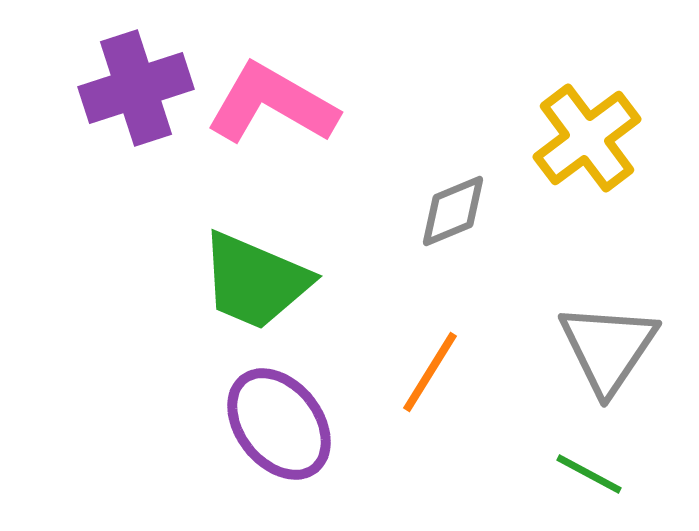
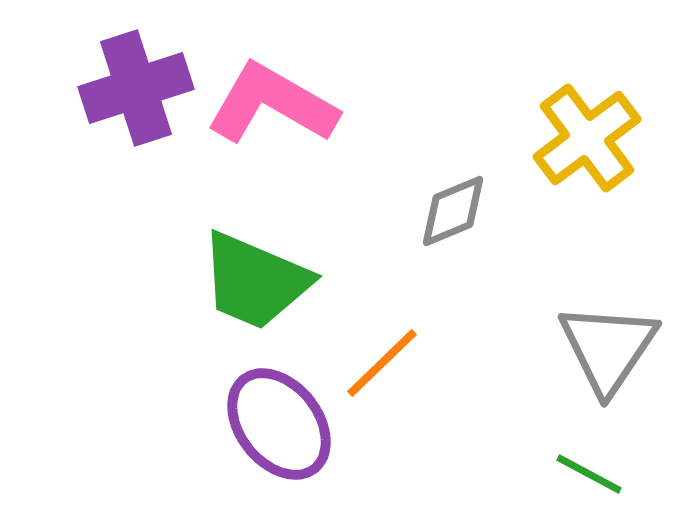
orange line: moved 48 px left, 9 px up; rotated 14 degrees clockwise
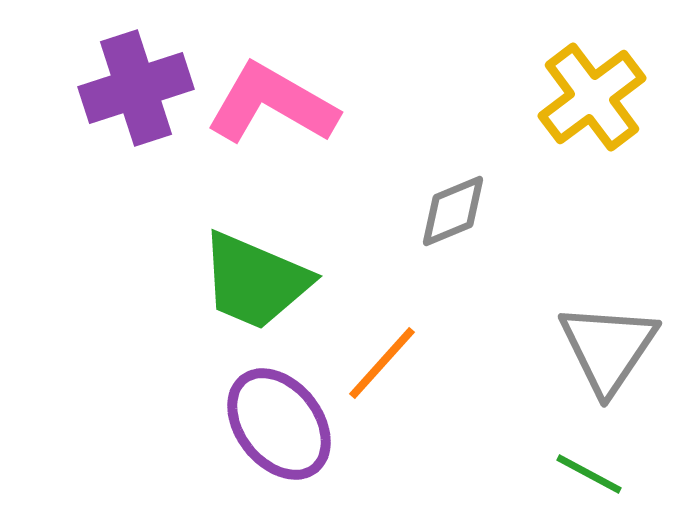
yellow cross: moved 5 px right, 41 px up
orange line: rotated 4 degrees counterclockwise
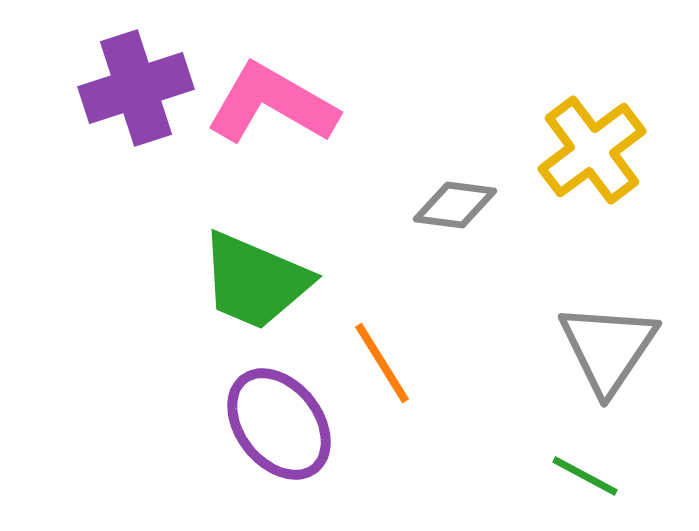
yellow cross: moved 53 px down
gray diamond: moved 2 px right, 6 px up; rotated 30 degrees clockwise
orange line: rotated 74 degrees counterclockwise
green line: moved 4 px left, 2 px down
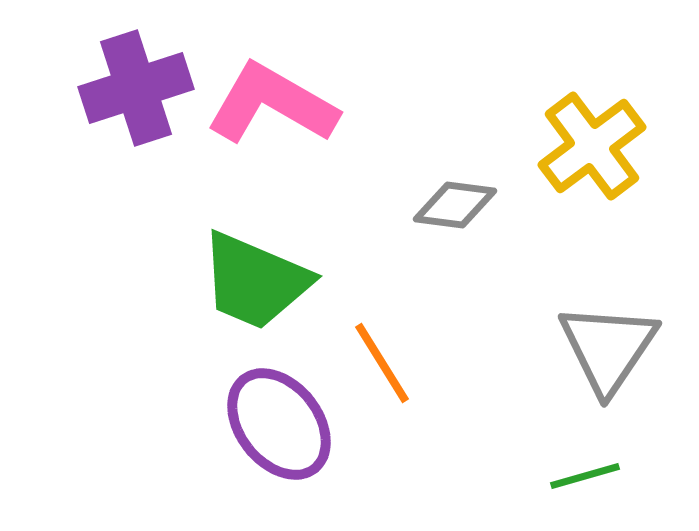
yellow cross: moved 4 px up
green line: rotated 44 degrees counterclockwise
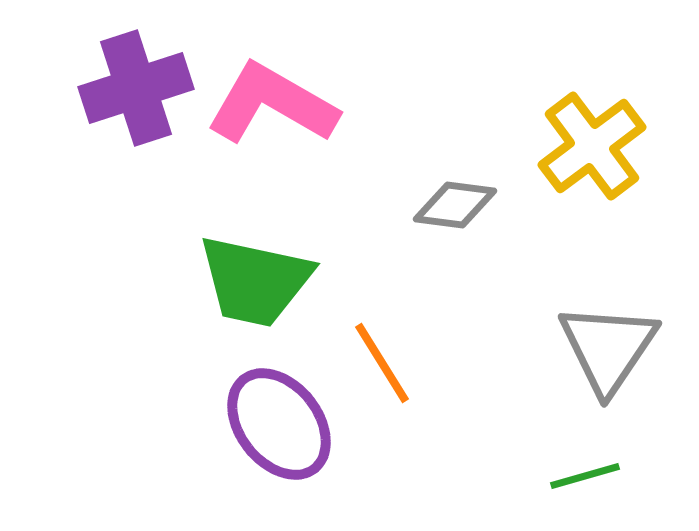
green trapezoid: rotated 11 degrees counterclockwise
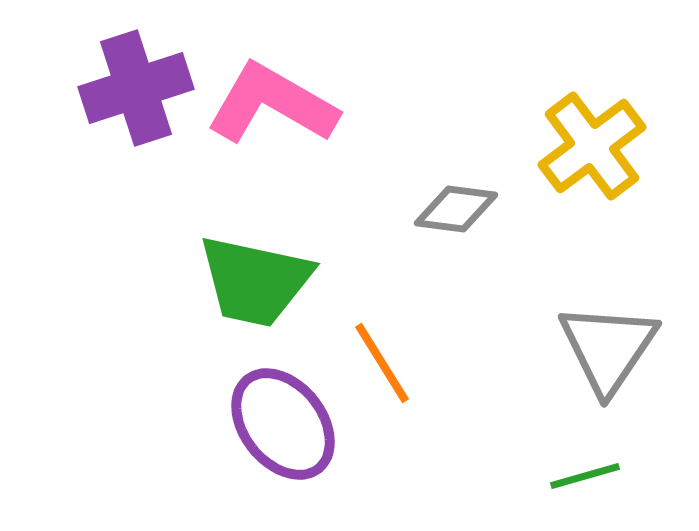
gray diamond: moved 1 px right, 4 px down
purple ellipse: moved 4 px right
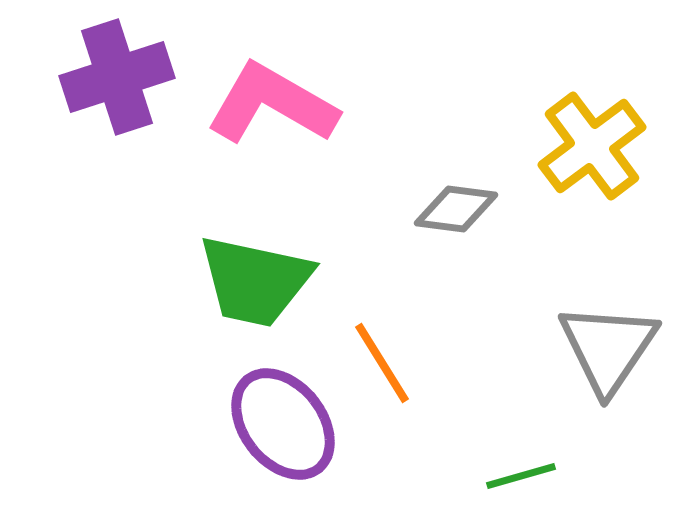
purple cross: moved 19 px left, 11 px up
green line: moved 64 px left
